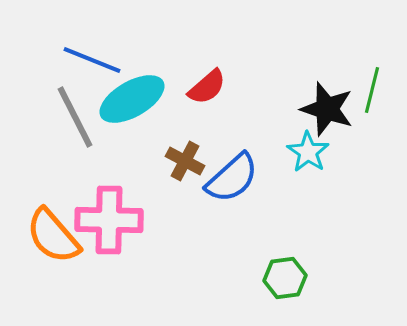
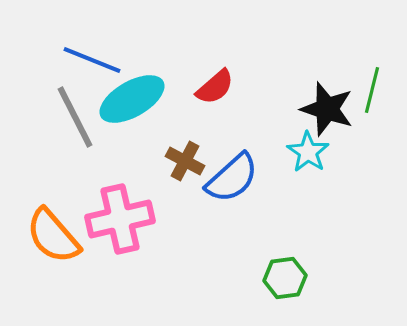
red semicircle: moved 8 px right
pink cross: moved 11 px right, 1 px up; rotated 14 degrees counterclockwise
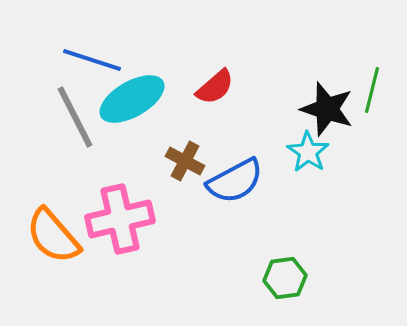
blue line: rotated 4 degrees counterclockwise
blue semicircle: moved 3 px right, 3 px down; rotated 14 degrees clockwise
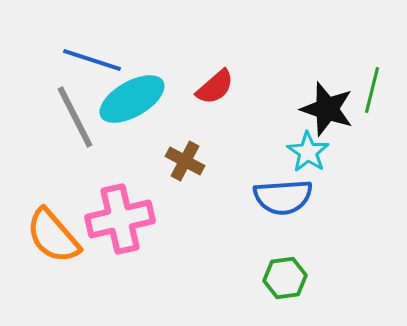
blue semicircle: moved 48 px right, 16 px down; rotated 24 degrees clockwise
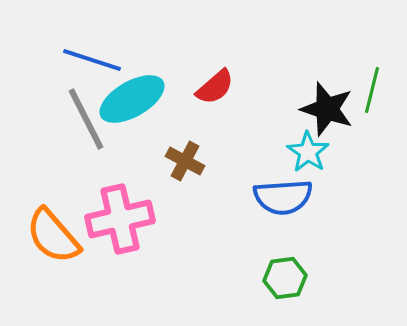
gray line: moved 11 px right, 2 px down
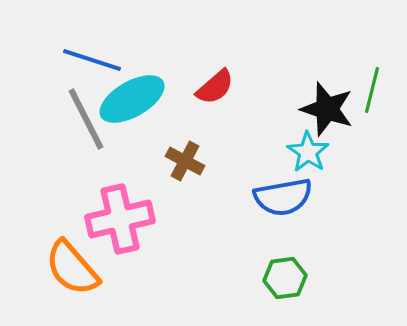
blue semicircle: rotated 6 degrees counterclockwise
orange semicircle: moved 19 px right, 32 px down
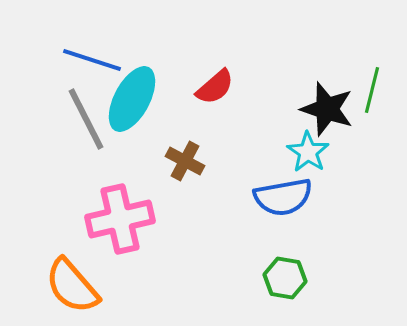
cyan ellipse: rotated 32 degrees counterclockwise
orange semicircle: moved 18 px down
green hexagon: rotated 18 degrees clockwise
